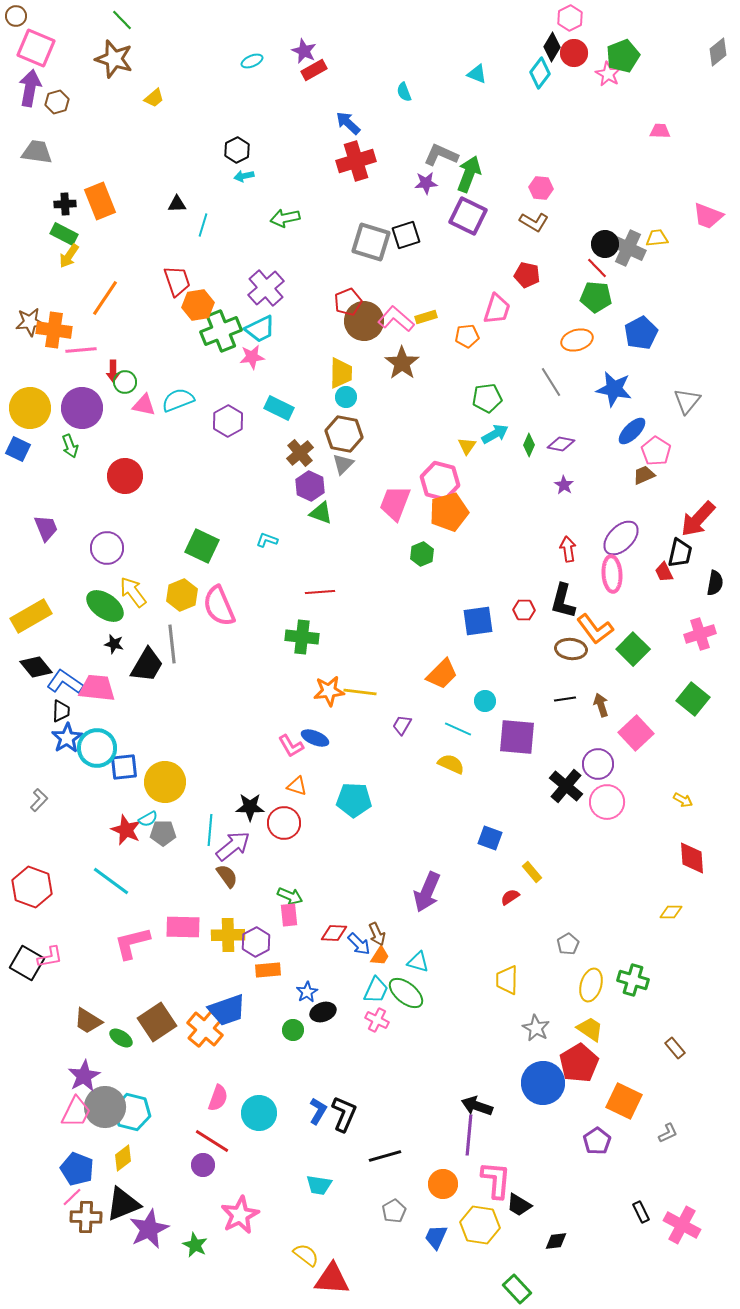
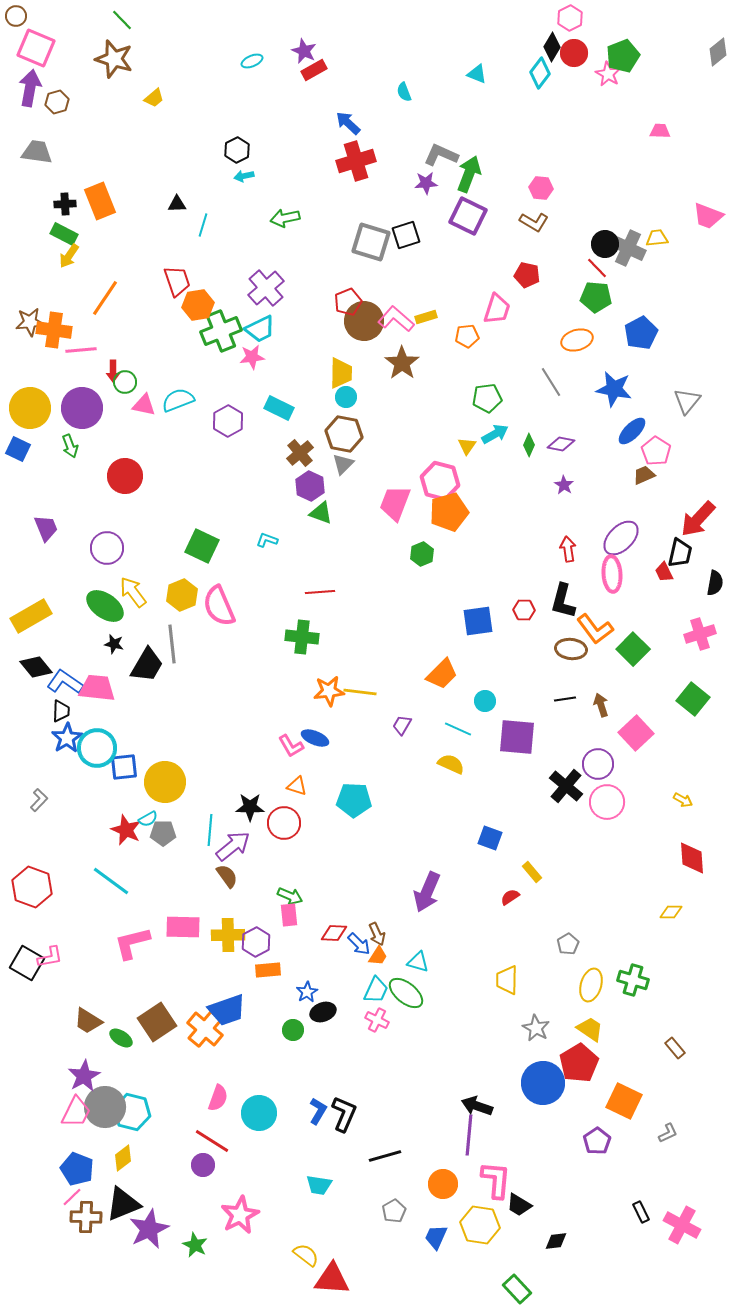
orange trapezoid at (380, 956): moved 2 px left
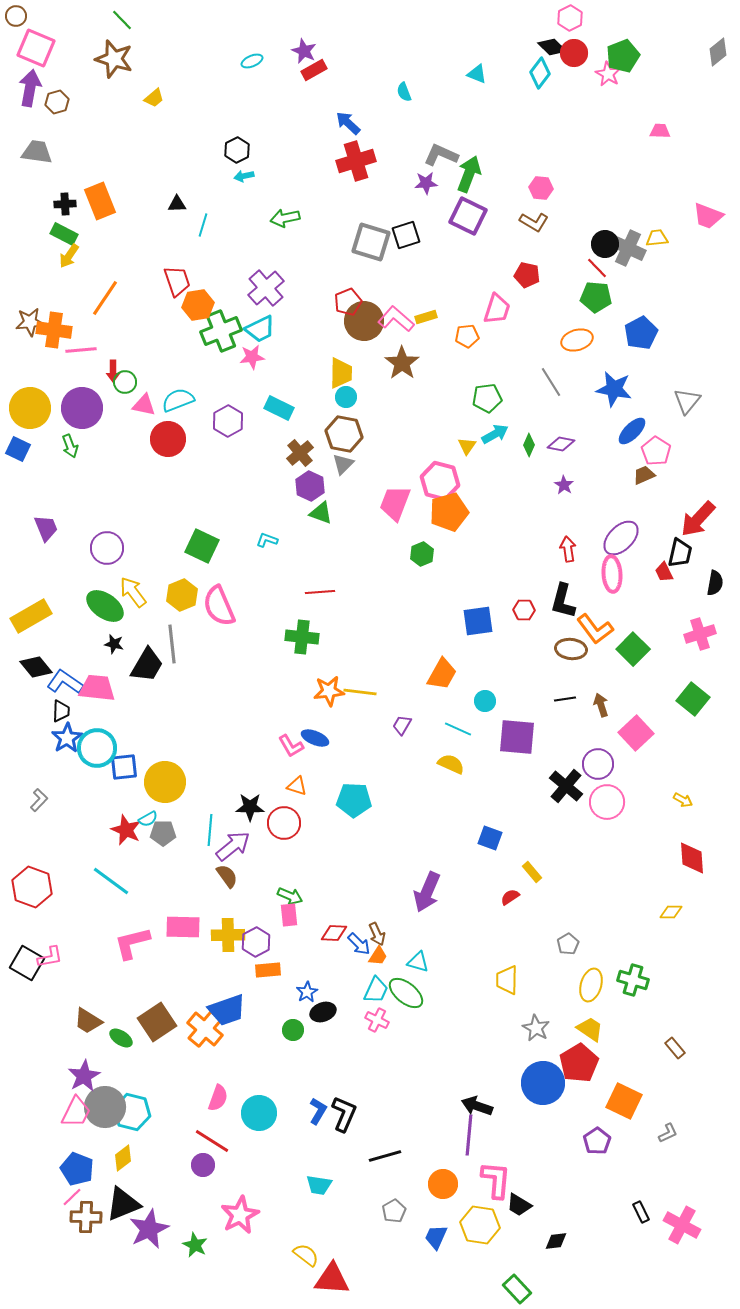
black diamond at (552, 47): rotated 76 degrees counterclockwise
red circle at (125, 476): moved 43 px right, 37 px up
orange trapezoid at (442, 674): rotated 16 degrees counterclockwise
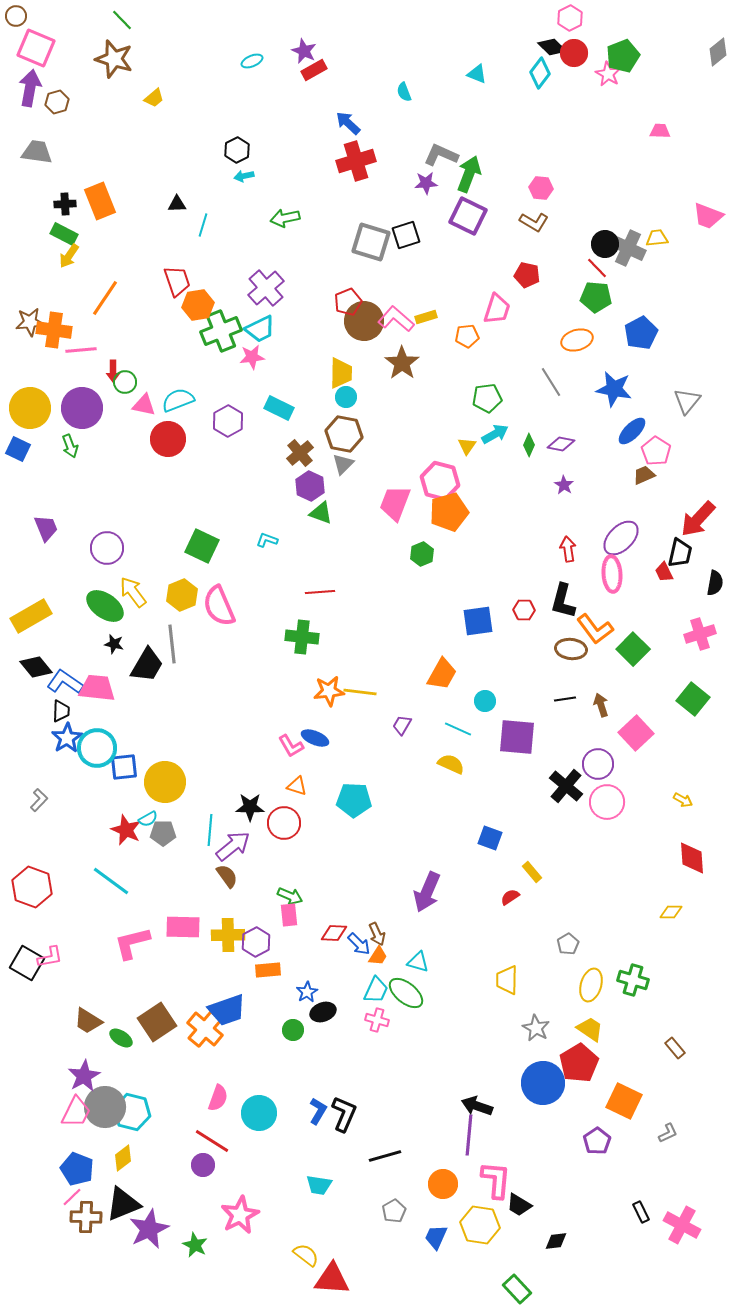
pink cross at (377, 1020): rotated 10 degrees counterclockwise
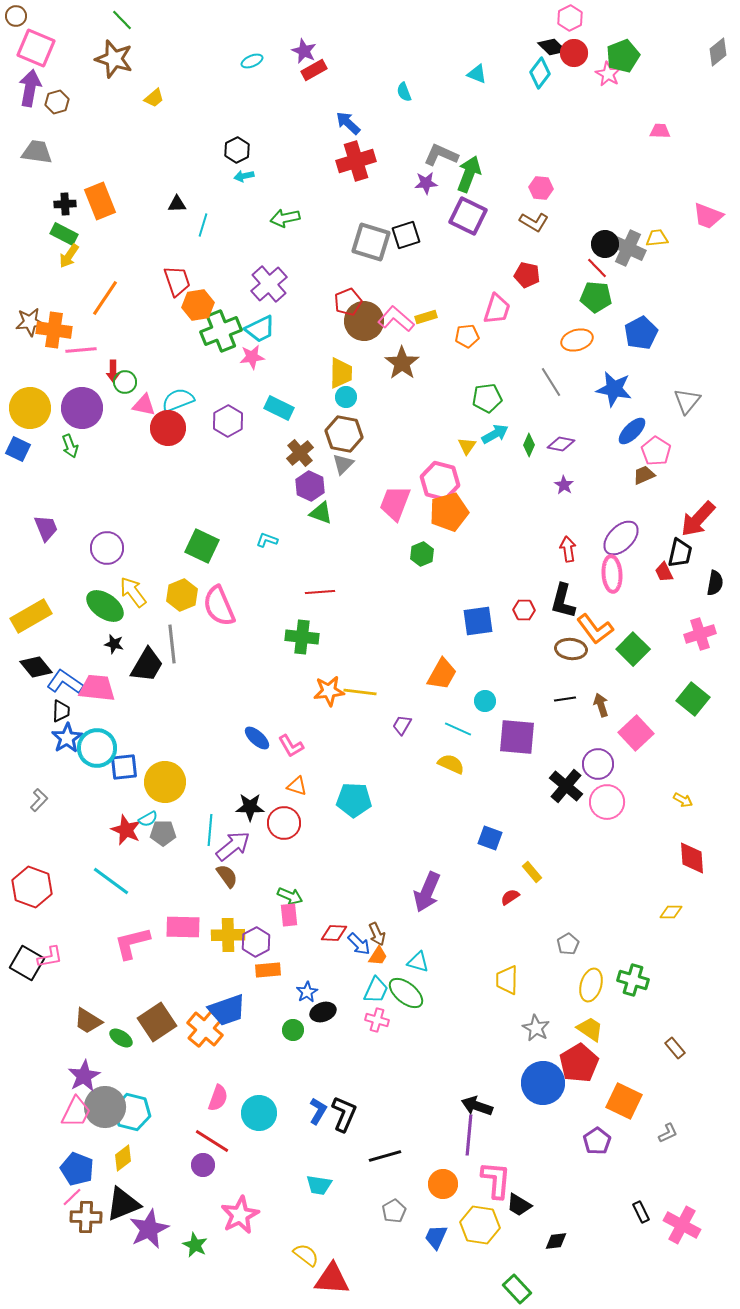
purple cross at (266, 288): moved 3 px right, 4 px up
red circle at (168, 439): moved 11 px up
blue ellipse at (315, 738): moved 58 px left; rotated 20 degrees clockwise
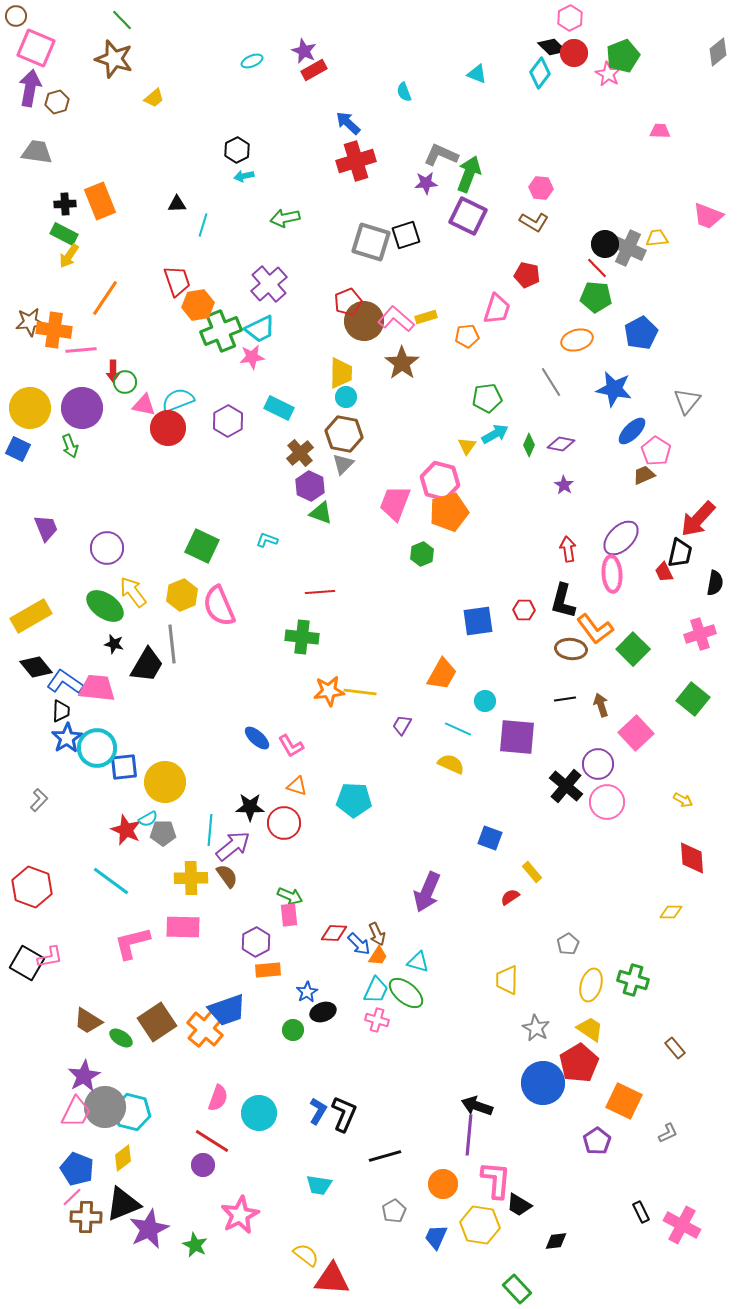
yellow cross at (228, 935): moved 37 px left, 57 px up
